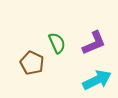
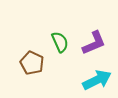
green semicircle: moved 3 px right, 1 px up
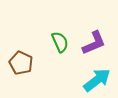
brown pentagon: moved 11 px left
cyan arrow: rotated 12 degrees counterclockwise
